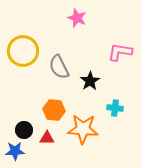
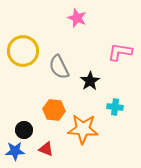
cyan cross: moved 1 px up
red triangle: moved 1 px left, 11 px down; rotated 21 degrees clockwise
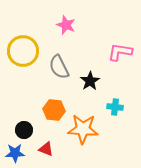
pink star: moved 11 px left, 7 px down
blue star: moved 2 px down
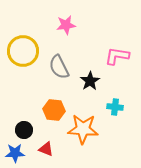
pink star: rotated 30 degrees counterclockwise
pink L-shape: moved 3 px left, 4 px down
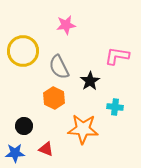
orange hexagon: moved 12 px up; rotated 20 degrees clockwise
black circle: moved 4 px up
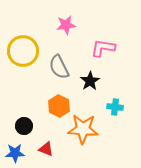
pink L-shape: moved 14 px left, 8 px up
orange hexagon: moved 5 px right, 8 px down
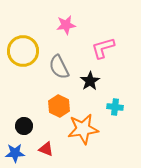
pink L-shape: rotated 25 degrees counterclockwise
orange star: rotated 12 degrees counterclockwise
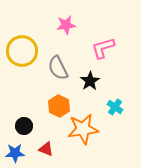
yellow circle: moved 1 px left
gray semicircle: moved 1 px left, 1 px down
cyan cross: rotated 28 degrees clockwise
